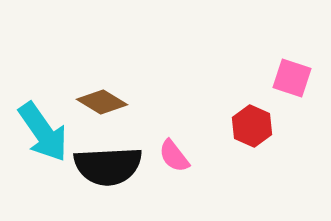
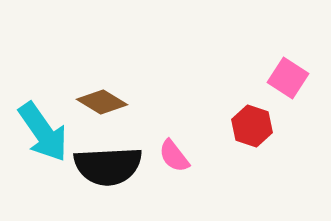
pink square: moved 4 px left; rotated 15 degrees clockwise
red hexagon: rotated 6 degrees counterclockwise
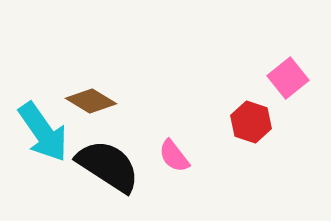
pink square: rotated 18 degrees clockwise
brown diamond: moved 11 px left, 1 px up
red hexagon: moved 1 px left, 4 px up
black semicircle: rotated 144 degrees counterclockwise
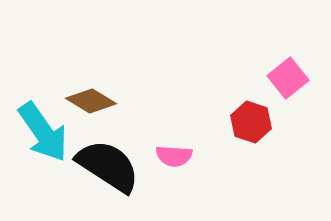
pink semicircle: rotated 48 degrees counterclockwise
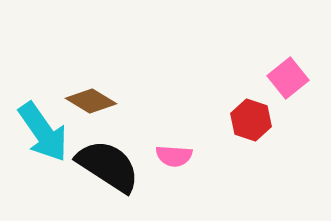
red hexagon: moved 2 px up
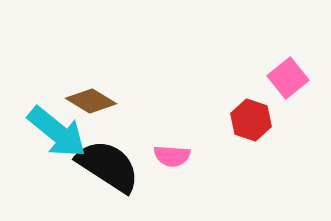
cyan arrow: moved 14 px right; rotated 16 degrees counterclockwise
pink semicircle: moved 2 px left
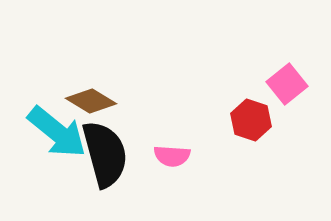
pink square: moved 1 px left, 6 px down
black semicircle: moved 3 px left, 12 px up; rotated 42 degrees clockwise
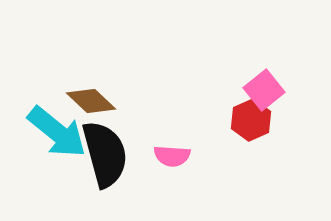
pink square: moved 23 px left, 6 px down
brown diamond: rotated 12 degrees clockwise
red hexagon: rotated 18 degrees clockwise
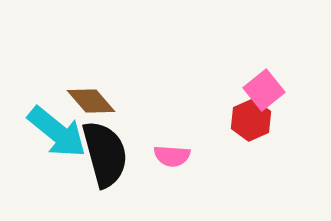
brown diamond: rotated 6 degrees clockwise
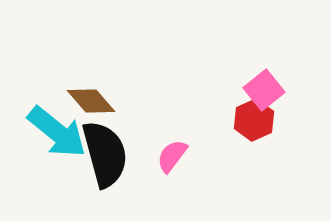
red hexagon: moved 3 px right
pink semicircle: rotated 123 degrees clockwise
